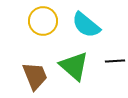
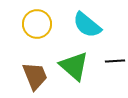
yellow circle: moved 6 px left, 3 px down
cyan semicircle: moved 1 px right
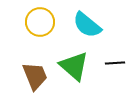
yellow circle: moved 3 px right, 2 px up
black line: moved 2 px down
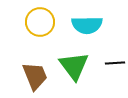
cyan semicircle: rotated 40 degrees counterclockwise
green triangle: rotated 12 degrees clockwise
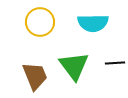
cyan semicircle: moved 6 px right, 2 px up
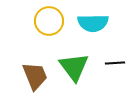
yellow circle: moved 9 px right, 1 px up
green triangle: moved 1 px down
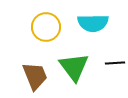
yellow circle: moved 3 px left, 6 px down
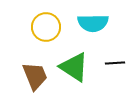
green triangle: rotated 20 degrees counterclockwise
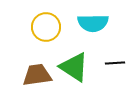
brown trapezoid: moved 2 px right, 1 px up; rotated 76 degrees counterclockwise
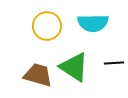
yellow circle: moved 1 px right, 1 px up
black line: moved 1 px left
brown trapezoid: moved 1 px right; rotated 24 degrees clockwise
